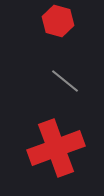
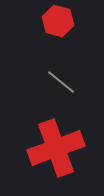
gray line: moved 4 px left, 1 px down
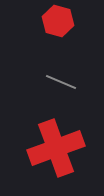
gray line: rotated 16 degrees counterclockwise
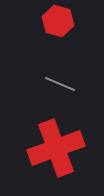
gray line: moved 1 px left, 2 px down
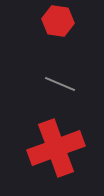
red hexagon: rotated 8 degrees counterclockwise
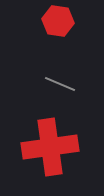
red cross: moved 6 px left, 1 px up; rotated 12 degrees clockwise
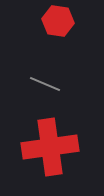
gray line: moved 15 px left
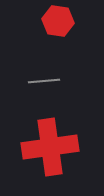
gray line: moved 1 px left, 3 px up; rotated 28 degrees counterclockwise
